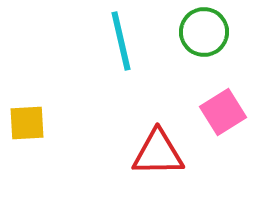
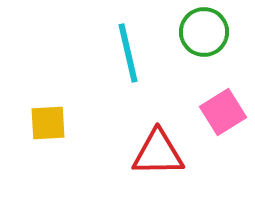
cyan line: moved 7 px right, 12 px down
yellow square: moved 21 px right
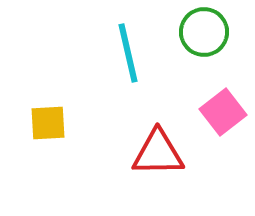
pink square: rotated 6 degrees counterclockwise
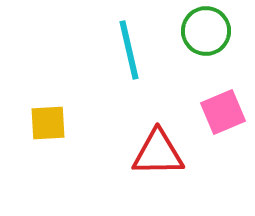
green circle: moved 2 px right, 1 px up
cyan line: moved 1 px right, 3 px up
pink square: rotated 15 degrees clockwise
